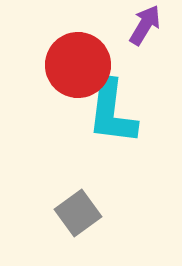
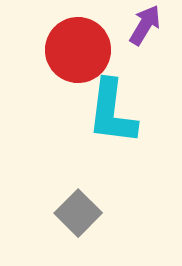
red circle: moved 15 px up
gray square: rotated 9 degrees counterclockwise
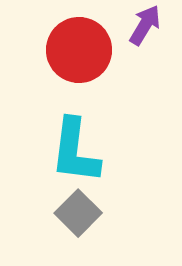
red circle: moved 1 px right
cyan L-shape: moved 37 px left, 39 px down
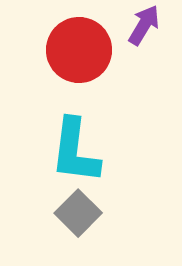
purple arrow: moved 1 px left
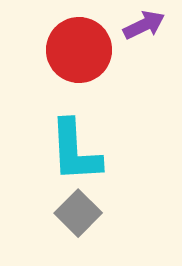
purple arrow: rotated 33 degrees clockwise
cyan L-shape: rotated 10 degrees counterclockwise
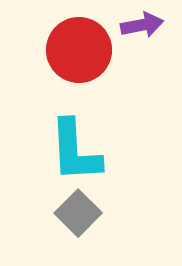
purple arrow: moved 2 px left; rotated 15 degrees clockwise
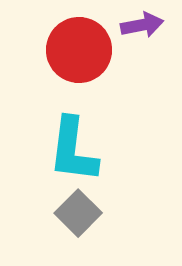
cyan L-shape: moved 2 px left, 1 px up; rotated 10 degrees clockwise
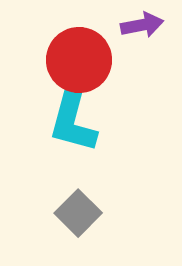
red circle: moved 10 px down
cyan L-shape: moved 31 px up; rotated 8 degrees clockwise
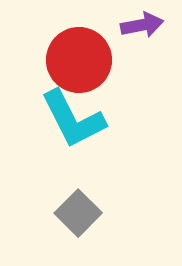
cyan L-shape: rotated 42 degrees counterclockwise
